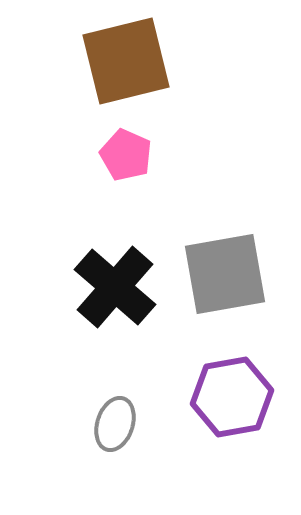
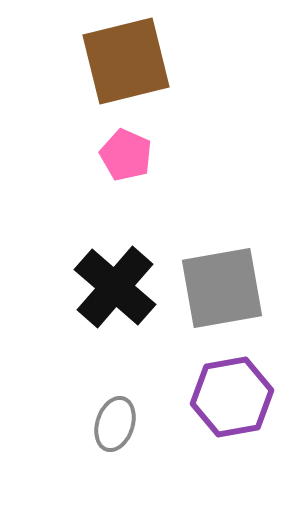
gray square: moved 3 px left, 14 px down
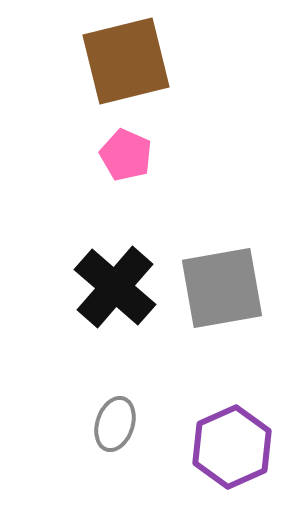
purple hexagon: moved 50 px down; rotated 14 degrees counterclockwise
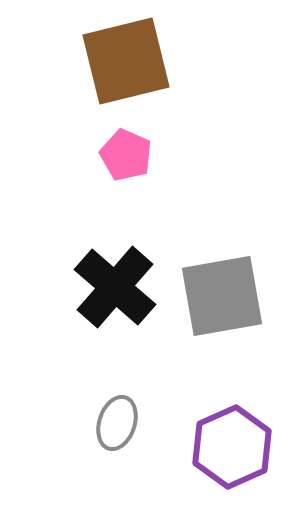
gray square: moved 8 px down
gray ellipse: moved 2 px right, 1 px up
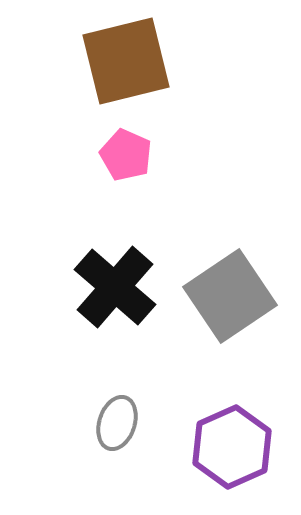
gray square: moved 8 px right; rotated 24 degrees counterclockwise
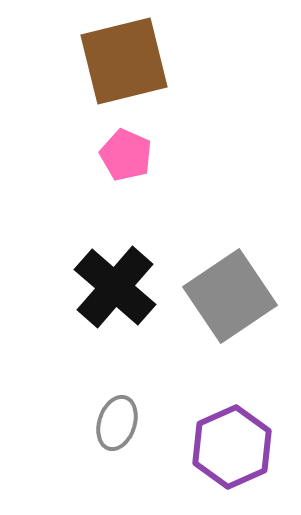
brown square: moved 2 px left
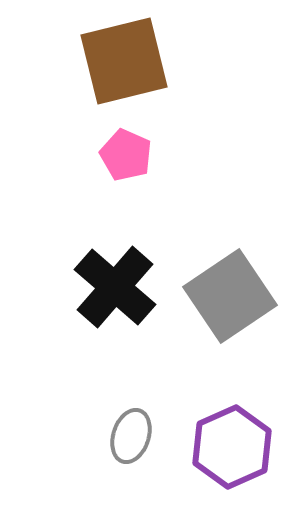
gray ellipse: moved 14 px right, 13 px down
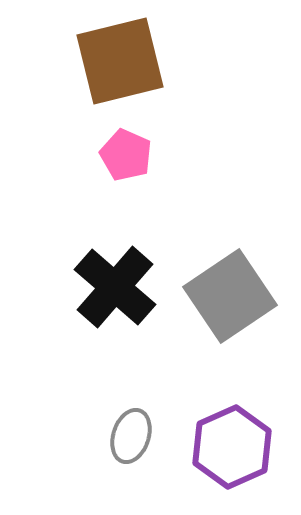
brown square: moved 4 px left
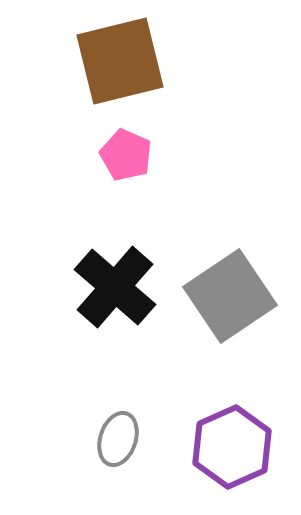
gray ellipse: moved 13 px left, 3 px down
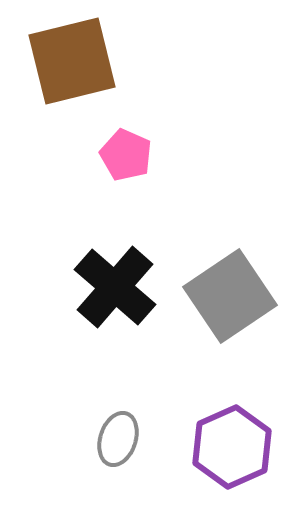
brown square: moved 48 px left
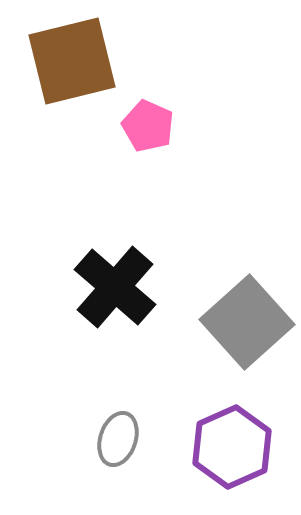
pink pentagon: moved 22 px right, 29 px up
gray square: moved 17 px right, 26 px down; rotated 8 degrees counterclockwise
